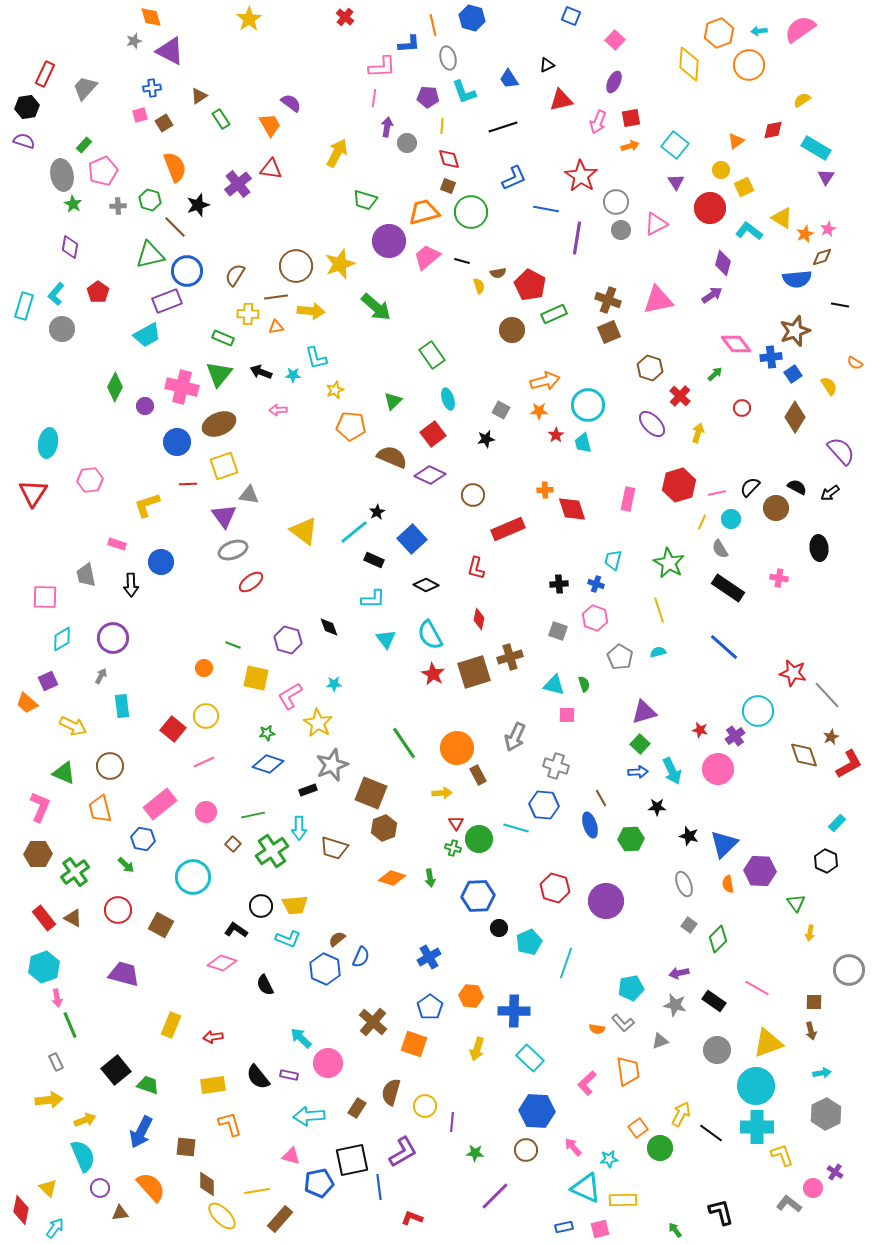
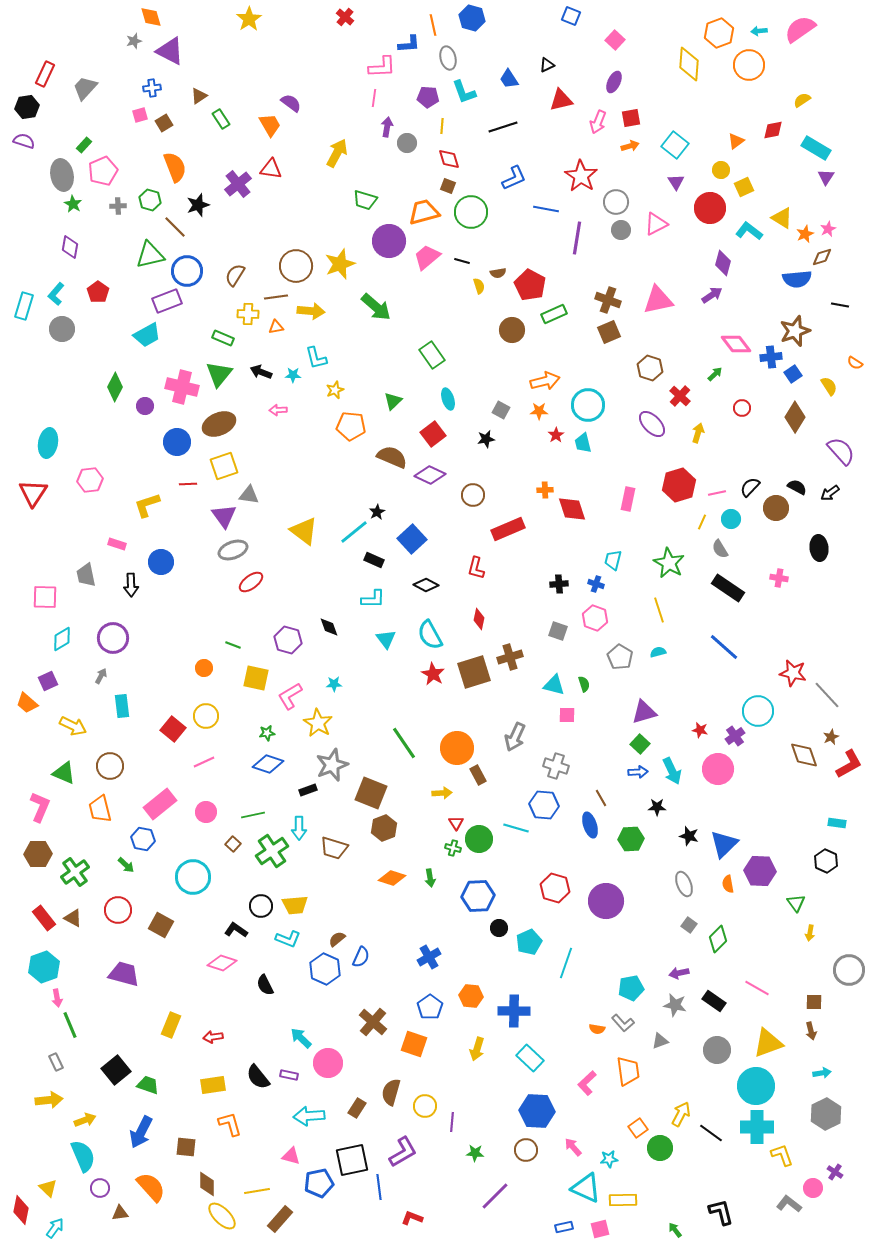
cyan rectangle at (837, 823): rotated 54 degrees clockwise
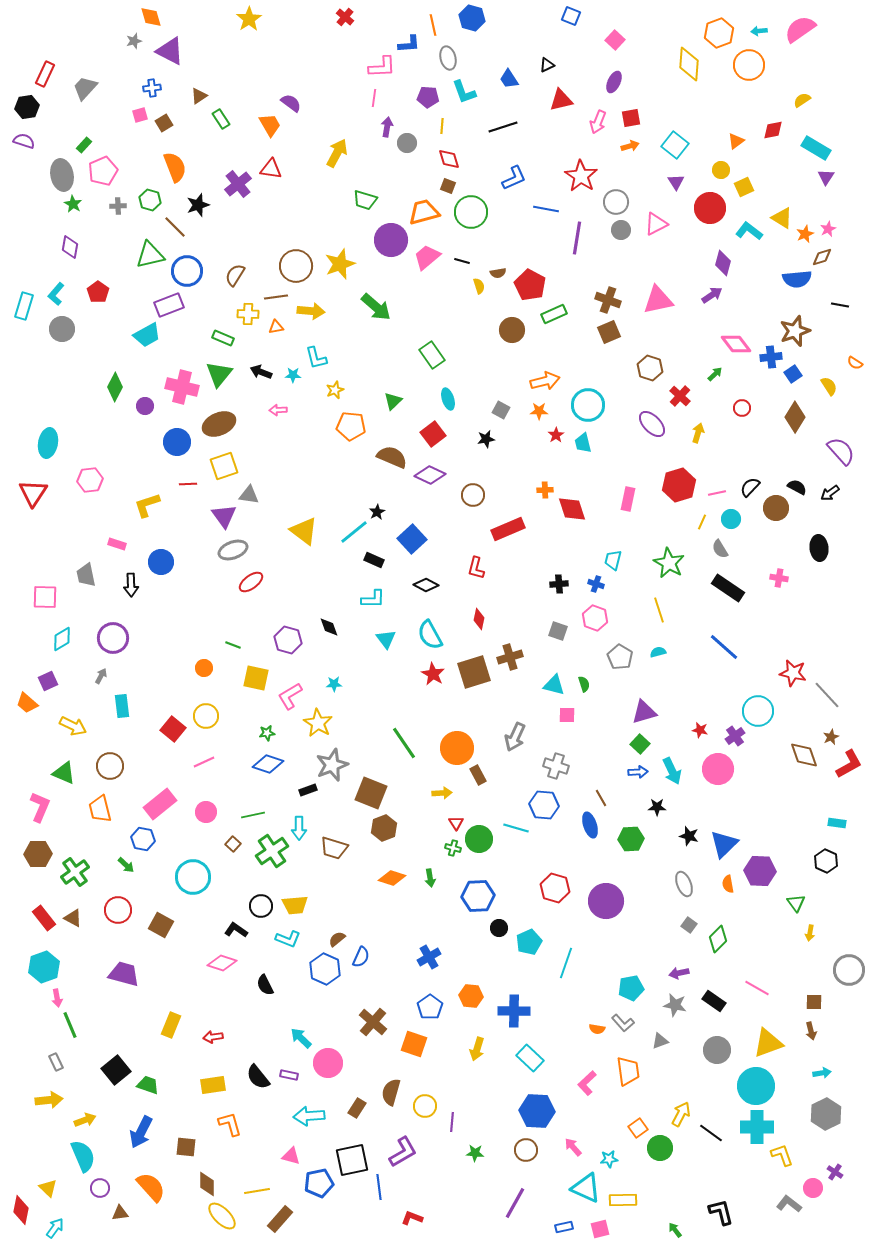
purple circle at (389, 241): moved 2 px right, 1 px up
purple rectangle at (167, 301): moved 2 px right, 4 px down
purple line at (495, 1196): moved 20 px right, 7 px down; rotated 16 degrees counterclockwise
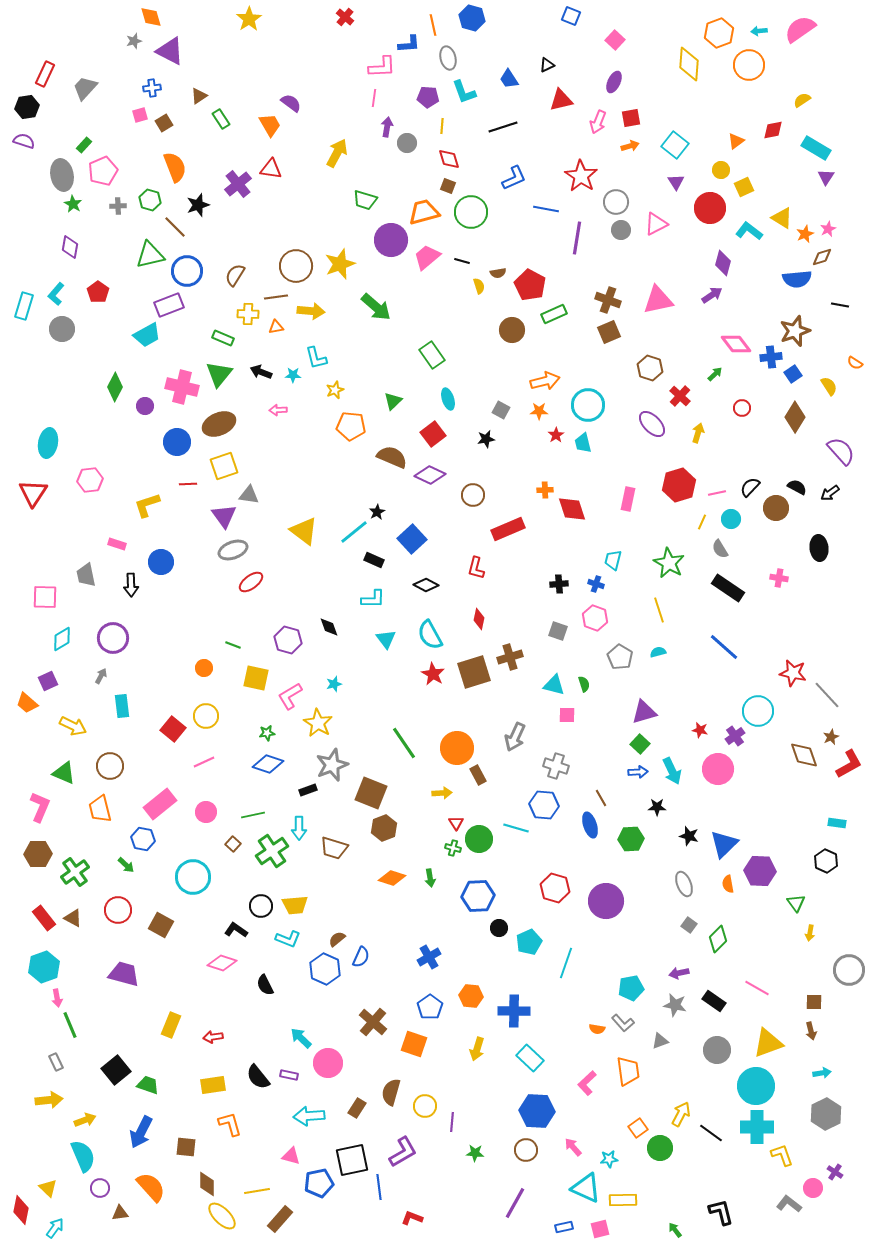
cyan star at (334, 684): rotated 14 degrees counterclockwise
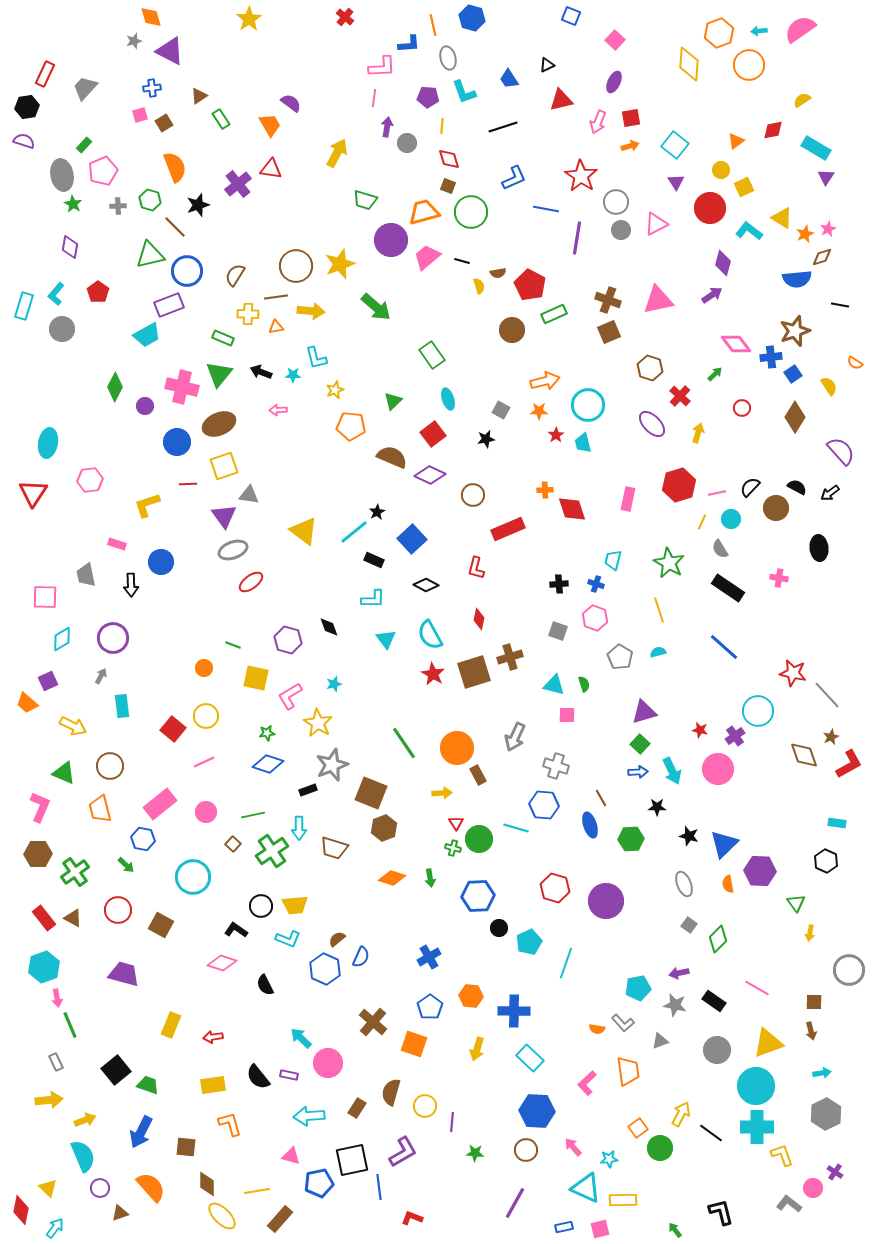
cyan pentagon at (631, 988): moved 7 px right
brown triangle at (120, 1213): rotated 12 degrees counterclockwise
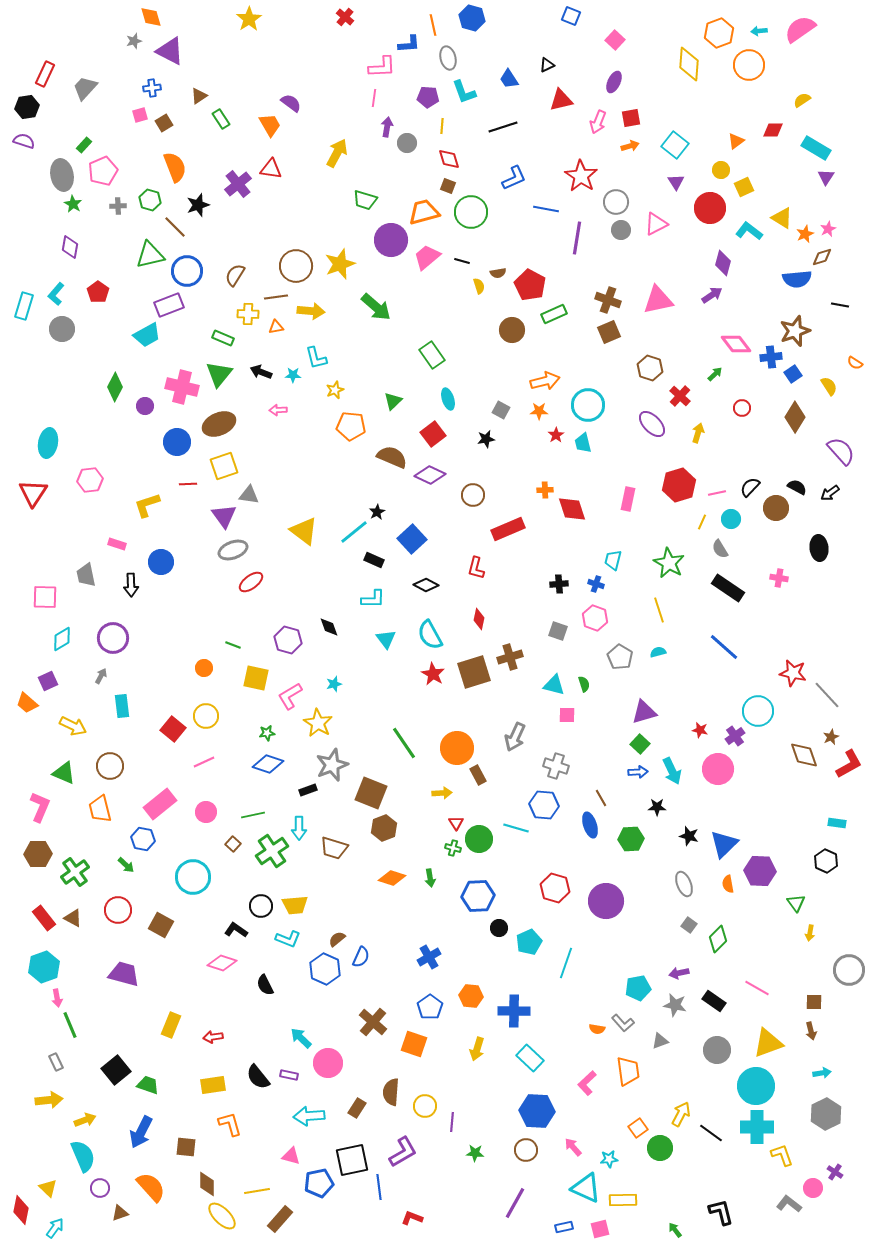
red diamond at (773, 130): rotated 10 degrees clockwise
brown semicircle at (391, 1092): rotated 12 degrees counterclockwise
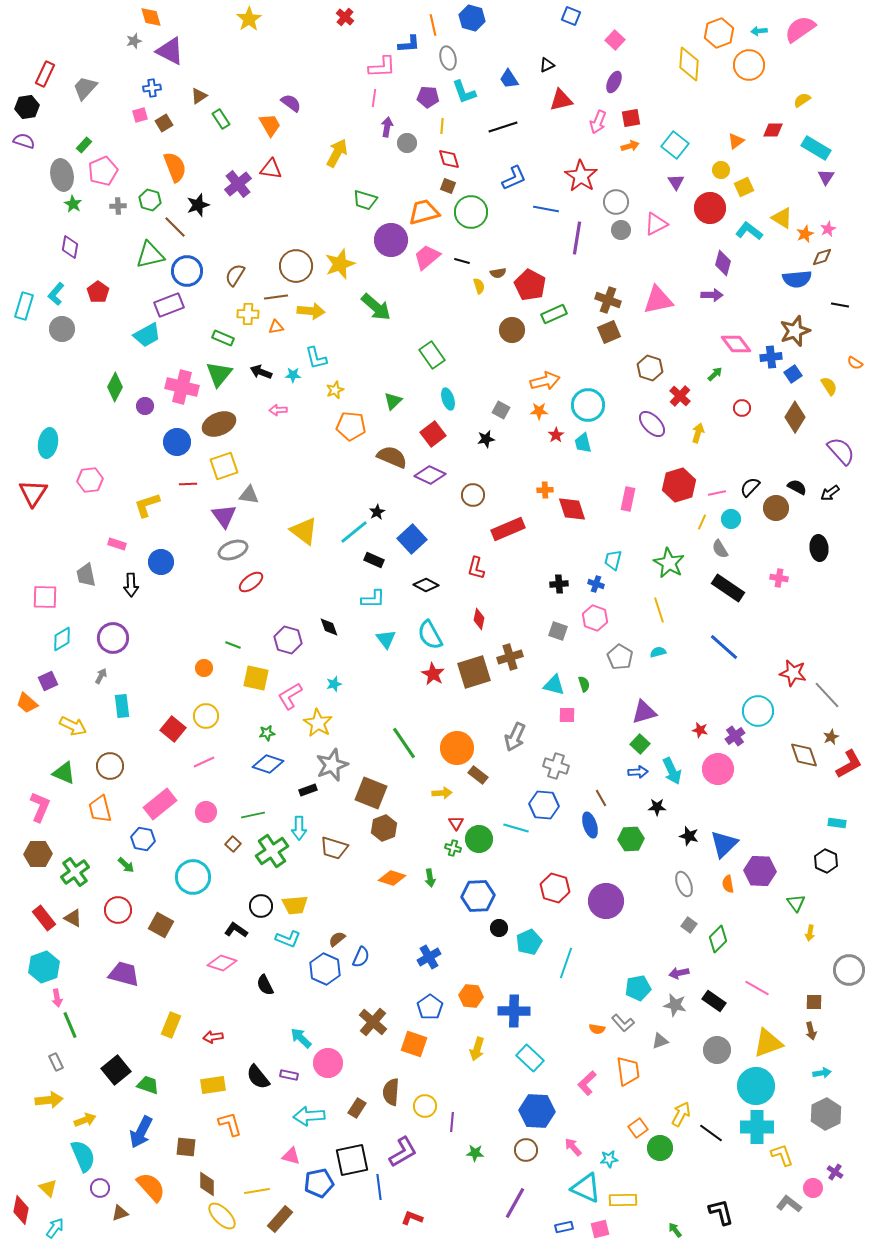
purple arrow at (712, 295): rotated 35 degrees clockwise
brown rectangle at (478, 775): rotated 24 degrees counterclockwise
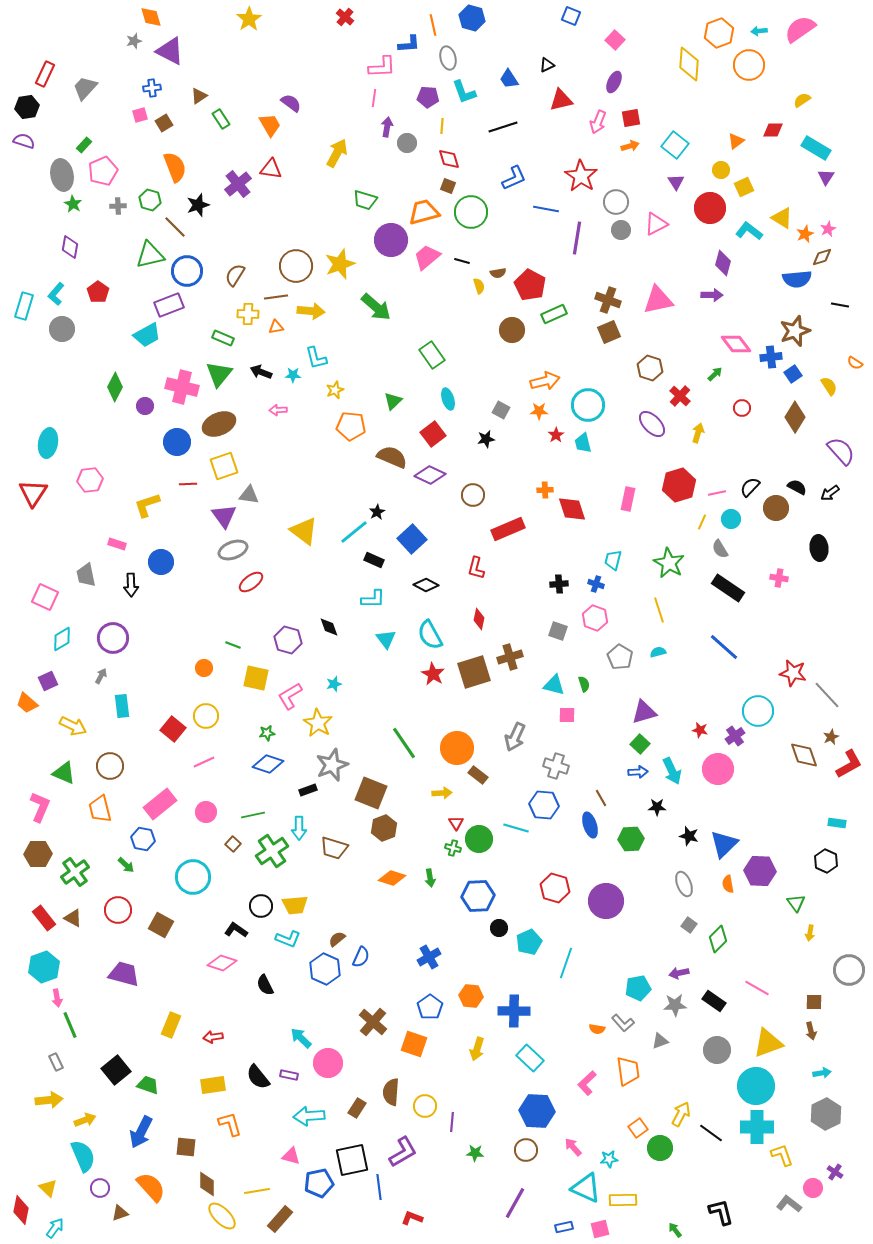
pink square at (45, 597): rotated 24 degrees clockwise
gray star at (675, 1005): rotated 15 degrees counterclockwise
